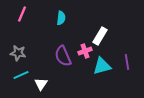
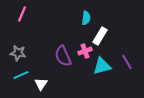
cyan semicircle: moved 25 px right
purple line: rotated 21 degrees counterclockwise
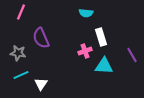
pink line: moved 1 px left, 2 px up
cyan semicircle: moved 5 px up; rotated 88 degrees clockwise
white rectangle: moved 1 px right, 1 px down; rotated 48 degrees counterclockwise
purple semicircle: moved 22 px left, 18 px up
purple line: moved 5 px right, 7 px up
cyan triangle: moved 2 px right; rotated 18 degrees clockwise
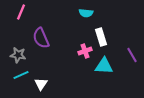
gray star: moved 2 px down
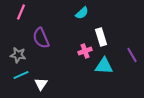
cyan semicircle: moved 4 px left; rotated 48 degrees counterclockwise
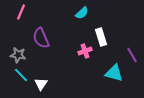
cyan triangle: moved 10 px right, 7 px down; rotated 12 degrees clockwise
cyan line: rotated 70 degrees clockwise
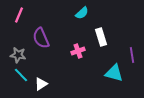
pink line: moved 2 px left, 3 px down
pink cross: moved 7 px left
purple line: rotated 21 degrees clockwise
white triangle: rotated 24 degrees clockwise
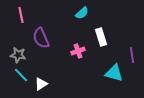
pink line: moved 2 px right; rotated 35 degrees counterclockwise
